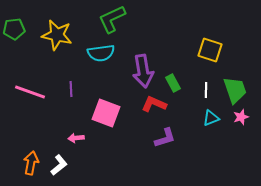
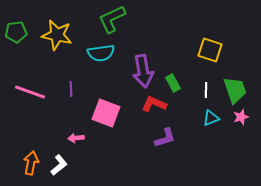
green pentagon: moved 2 px right, 3 px down
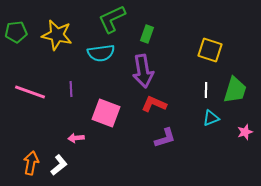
green rectangle: moved 26 px left, 49 px up; rotated 48 degrees clockwise
green trapezoid: rotated 36 degrees clockwise
pink star: moved 4 px right, 15 px down
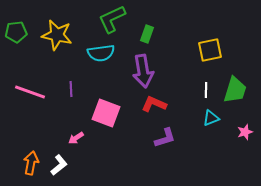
yellow square: rotated 30 degrees counterclockwise
pink arrow: rotated 28 degrees counterclockwise
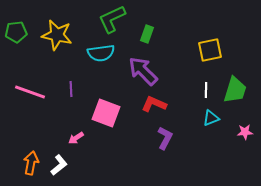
purple arrow: rotated 144 degrees clockwise
pink star: rotated 14 degrees clockwise
purple L-shape: rotated 45 degrees counterclockwise
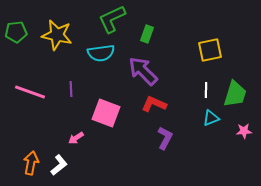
green trapezoid: moved 4 px down
pink star: moved 1 px left, 1 px up
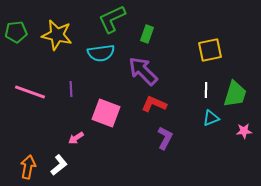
orange arrow: moved 3 px left, 4 px down
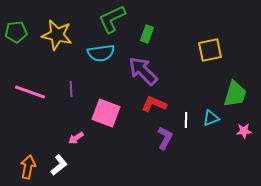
white line: moved 20 px left, 30 px down
